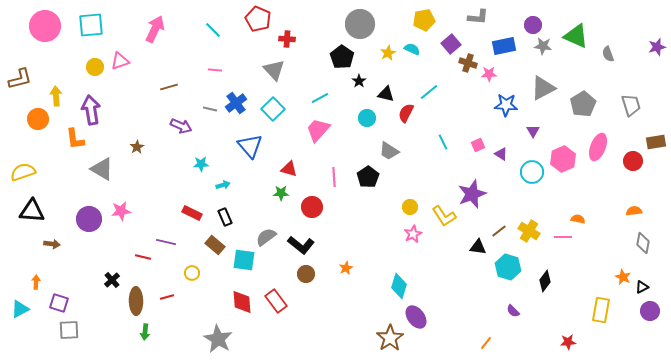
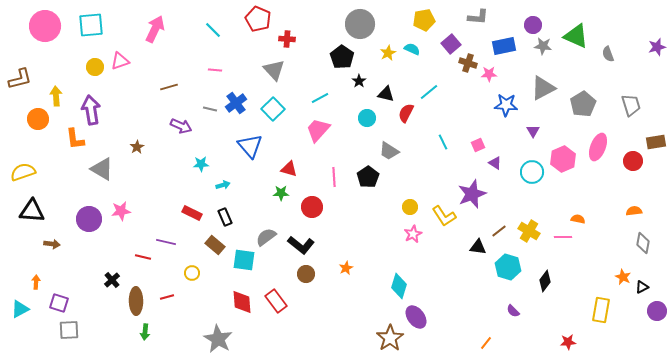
purple triangle at (501, 154): moved 6 px left, 9 px down
purple circle at (650, 311): moved 7 px right
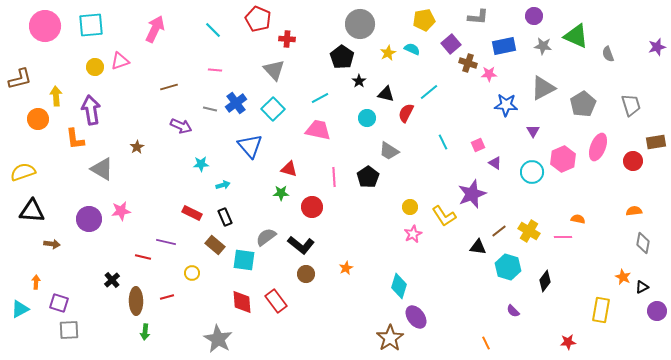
purple circle at (533, 25): moved 1 px right, 9 px up
pink trapezoid at (318, 130): rotated 60 degrees clockwise
orange line at (486, 343): rotated 64 degrees counterclockwise
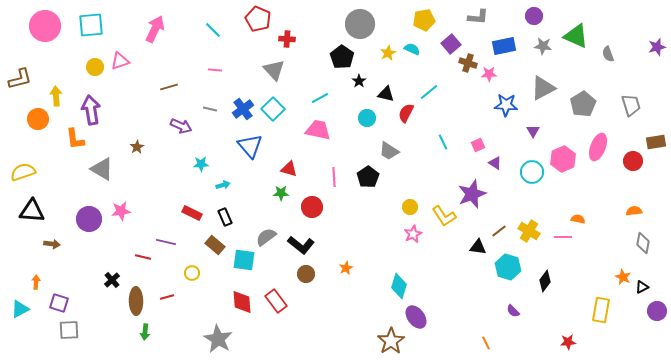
blue cross at (236, 103): moved 7 px right, 6 px down
brown star at (390, 338): moved 1 px right, 3 px down
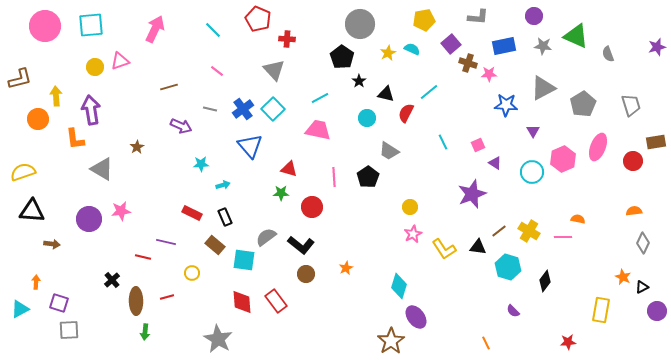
pink line at (215, 70): moved 2 px right, 1 px down; rotated 32 degrees clockwise
yellow L-shape at (444, 216): moved 33 px down
gray diamond at (643, 243): rotated 15 degrees clockwise
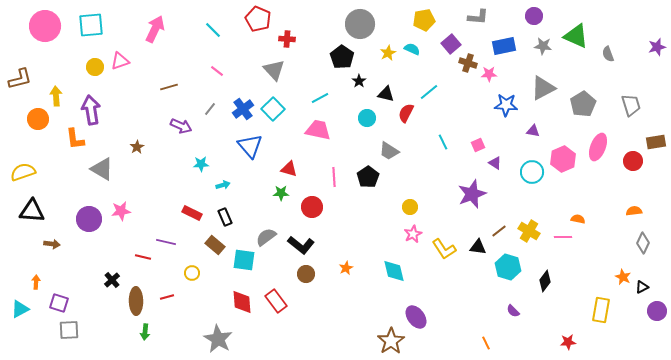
gray line at (210, 109): rotated 64 degrees counterclockwise
purple triangle at (533, 131): rotated 48 degrees counterclockwise
cyan diamond at (399, 286): moved 5 px left, 15 px up; rotated 30 degrees counterclockwise
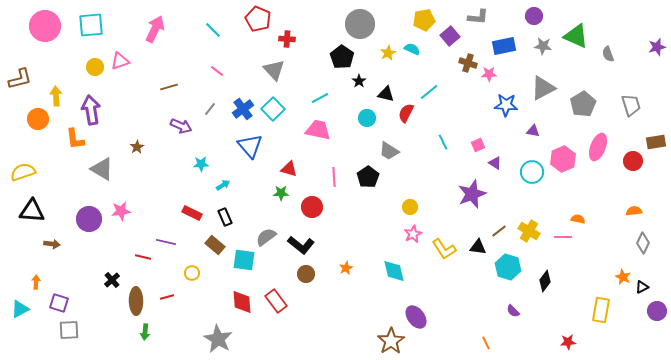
purple square at (451, 44): moved 1 px left, 8 px up
cyan arrow at (223, 185): rotated 16 degrees counterclockwise
